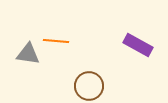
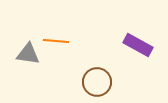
brown circle: moved 8 px right, 4 px up
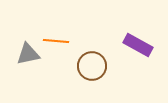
gray triangle: rotated 20 degrees counterclockwise
brown circle: moved 5 px left, 16 px up
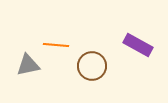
orange line: moved 4 px down
gray triangle: moved 11 px down
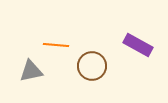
gray triangle: moved 3 px right, 6 px down
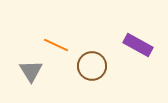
orange line: rotated 20 degrees clockwise
gray triangle: rotated 50 degrees counterclockwise
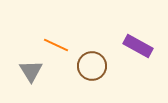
purple rectangle: moved 1 px down
